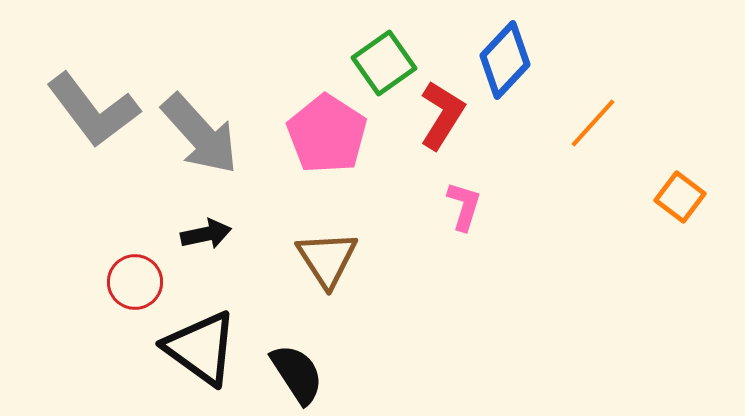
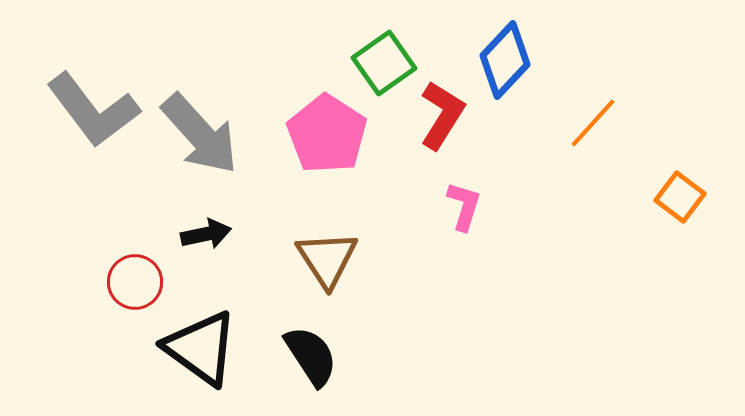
black semicircle: moved 14 px right, 18 px up
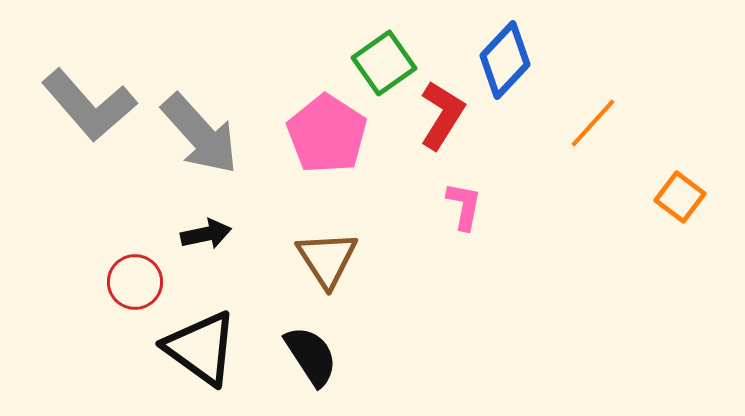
gray L-shape: moved 4 px left, 5 px up; rotated 4 degrees counterclockwise
pink L-shape: rotated 6 degrees counterclockwise
